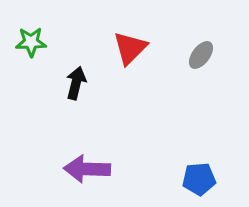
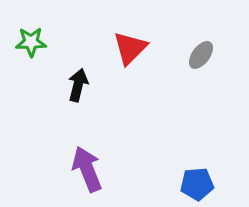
black arrow: moved 2 px right, 2 px down
purple arrow: rotated 66 degrees clockwise
blue pentagon: moved 2 px left, 5 px down
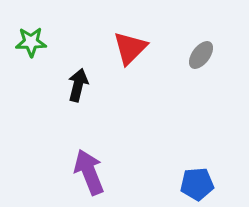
purple arrow: moved 2 px right, 3 px down
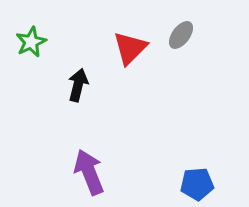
green star: rotated 24 degrees counterclockwise
gray ellipse: moved 20 px left, 20 px up
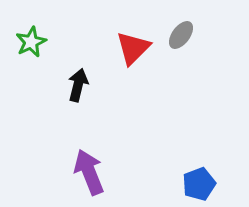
red triangle: moved 3 px right
blue pentagon: moved 2 px right; rotated 16 degrees counterclockwise
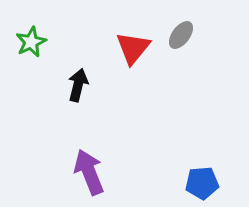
red triangle: rotated 6 degrees counterclockwise
blue pentagon: moved 3 px right, 1 px up; rotated 16 degrees clockwise
